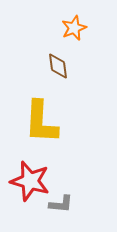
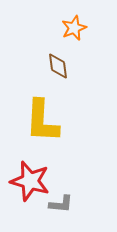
yellow L-shape: moved 1 px right, 1 px up
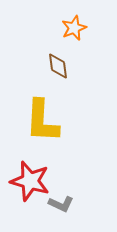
gray L-shape: rotated 20 degrees clockwise
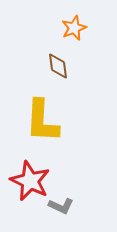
red star: rotated 9 degrees clockwise
gray L-shape: moved 2 px down
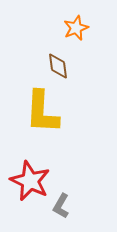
orange star: moved 2 px right
yellow L-shape: moved 9 px up
gray L-shape: rotated 95 degrees clockwise
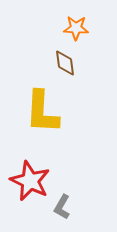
orange star: rotated 25 degrees clockwise
brown diamond: moved 7 px right, 3 px up
gray L-shape: moved 1 px right, 1 px down
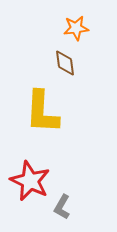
orange star: rotated 10 degrees counterclockwise
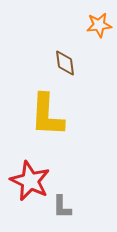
orange star: moved 23 px right, 3 px up
yellow L-shape: moved 5 px right, 3 px down
gray L-shape: rotated 30 degrees counterclockwise
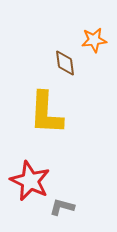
orange star: moved 5 px left, 15 px down
yellow L-shape: moved 1 px left, 2 px up
gray L-shape: rotated 105 degrees clockwise
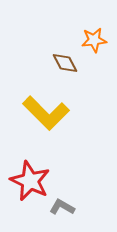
brown diamond: rotated 20 degrees counterclockwise
yellow L-shape: rotated 48 degrees counterclockwise
gray L-shape: rotated 15 degrees clockwise
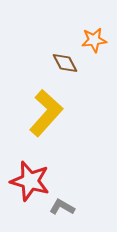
yellow L-shape: rotated 93 degrees counterclockwise
red star: rotated 9 degrees counterclockwise
